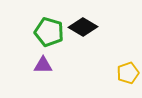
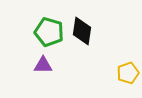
black diamond: moved 1 px left, 4 px down; rotated 68 degrees clockwise
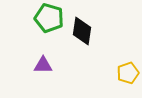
green pentagon: moved 14 px up
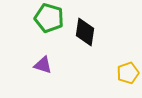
black diamond: moved 3 px right, 1 px down
purple triangle: rotated 18 degrees clockwise
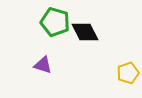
green pentagon: moved 6 px right, 4 px down
black diamond: rotated 36 degrees counterclockwise
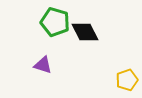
yellow pentagon: moved 1 px left, 7 px down
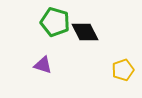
yellow pentagon: moved 4 px left, 10 px up
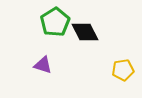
green pentagon: rotated 24 degrees clockwise
yellow pentagon: rotated 10 degrees clockwise
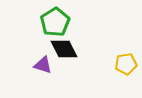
black diamond: moved 21 px left, 17 px down
yellow pentagon: moved 3 px right, 6 px up
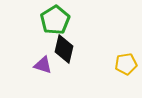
green pentagon: moved 2 px up
black diamond: rotated 40 degrees clockwise
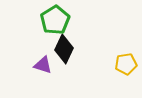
black diamond: rotated 12 degrees clockwise
